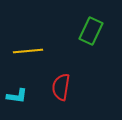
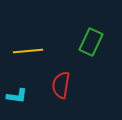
green rectangle: moved 11 px down
red semicircle: moved 2 px up
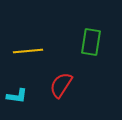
green rectangle: rotated 16 degrees counterclockwise
red semicircle: rotated 24 degrees clockwise
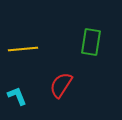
yellow line: moved 5 px left, 2 px up
cyan L-shape: rotated 120 degrees counterclockwise
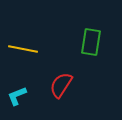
yellow line: rotated 16 degrees clockwise
cyan L-shape: rotated 90 degrees counterclockwise
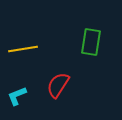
yellow line: rotated 20 degrees counterclockwise
red semicircle: moved 3 px left
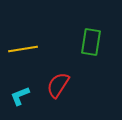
cyan L-shape: moved 3 px right
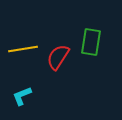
red semicircle: moved 28 px up
cyan L-shape: moved 2 px right
